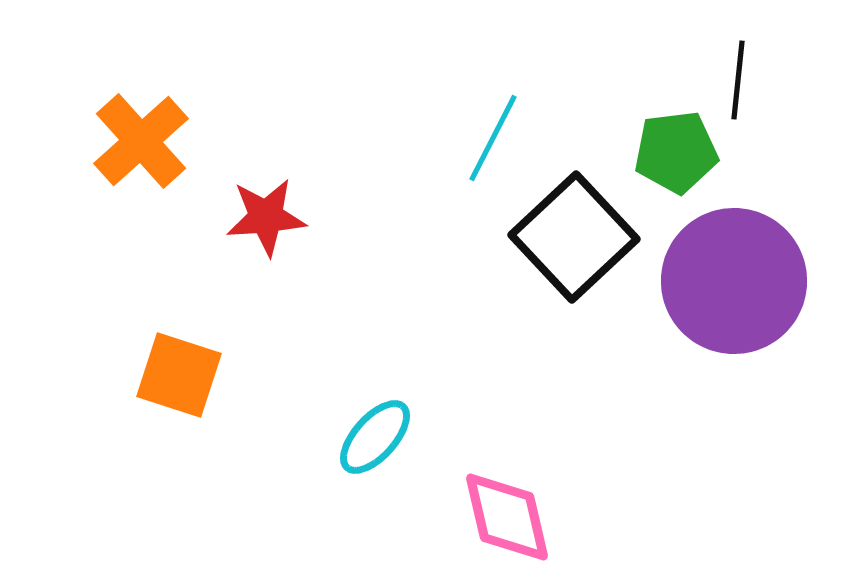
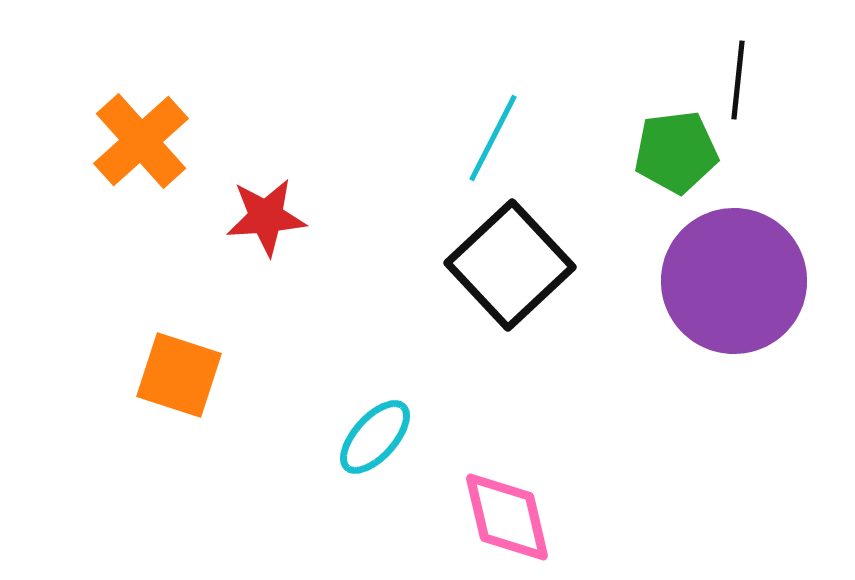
black square: moved 64 px left, 28 px down
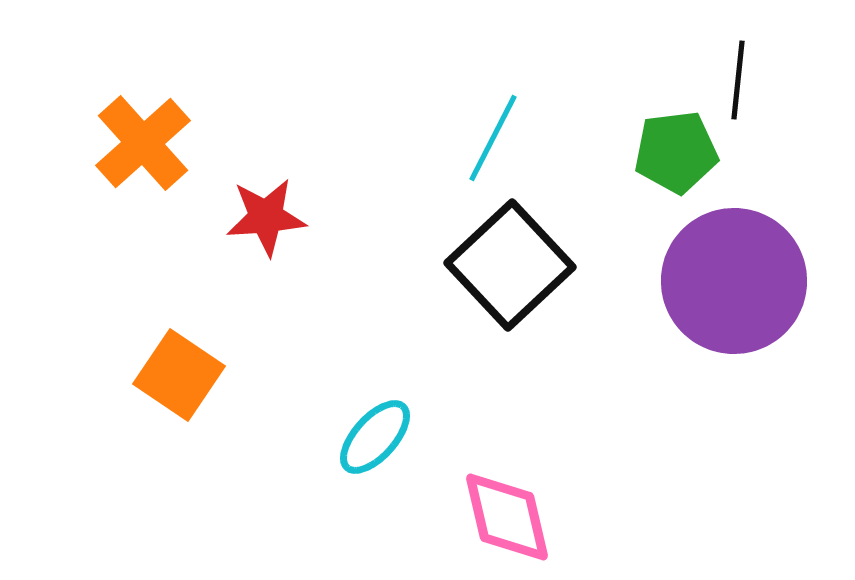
orange cross: moved 2 px right, 2 px down
orange square: rotated 16 degrees clockwise
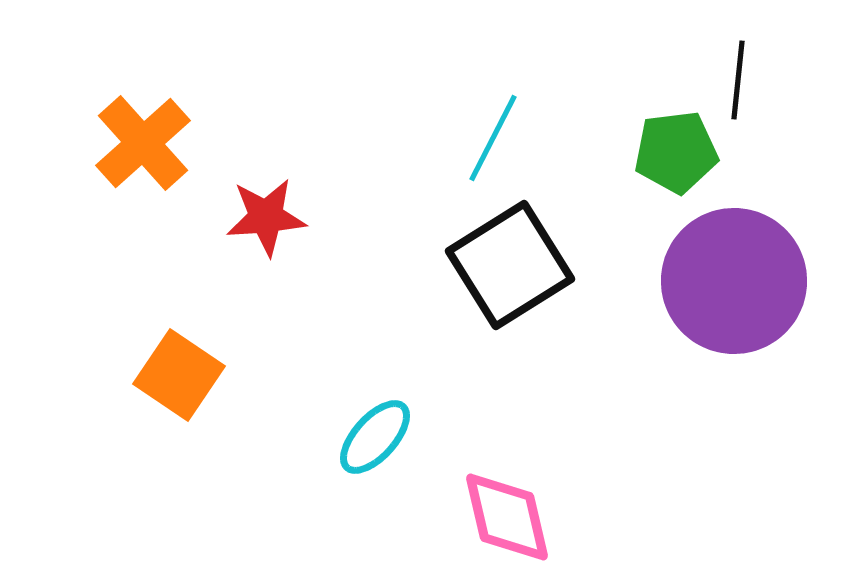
black square: rotated 11 degrees clockwise
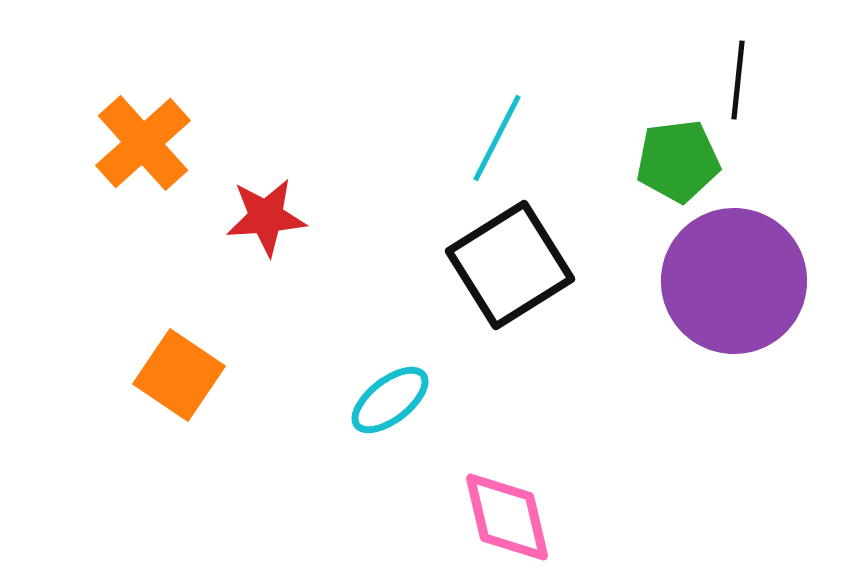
cyan line: moved 4 px right
green pentagon: moved 2 px right, 9 px down
cyan ellipse: moved 15 px right, 37 px up; rotated 10 degrees clockwise
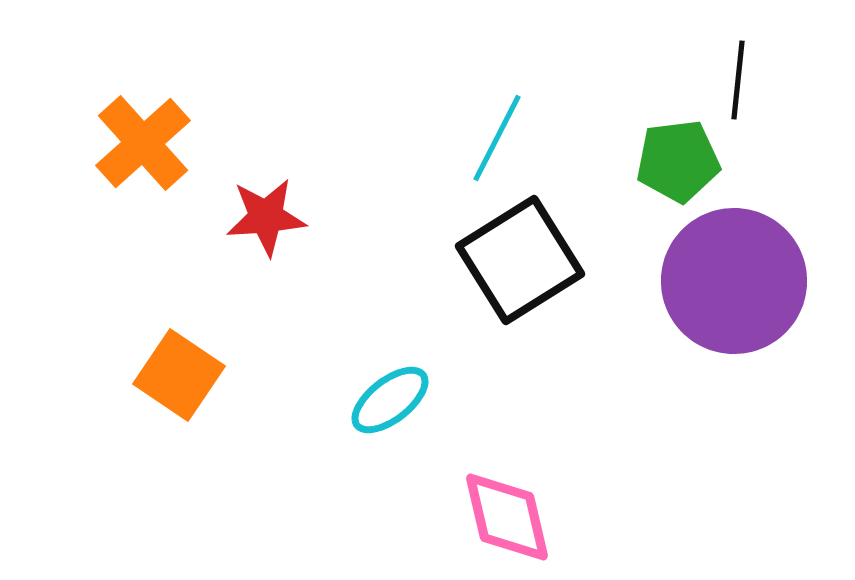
black square: moved 10 px right, 5 px up
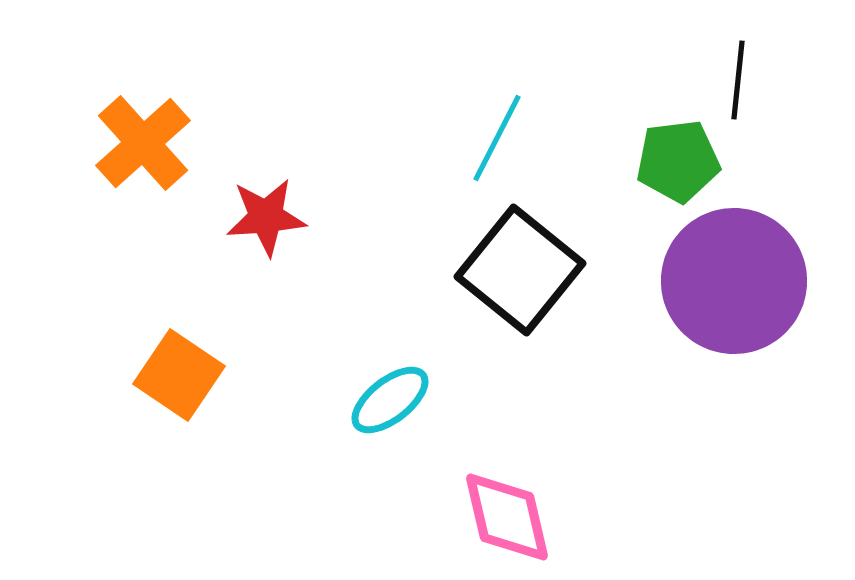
black square: moved 10 px down; rotated 19 degrees counterclockwise
